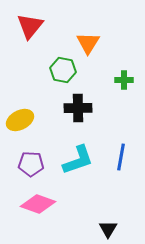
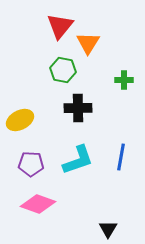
red triangle: moved 30 px right
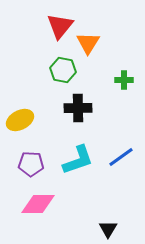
blue line: rotated 44 degrees clockwise
pink diamond: rotated 20 degrees counterclockwise
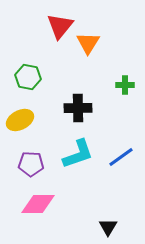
green hexagon: moved 35 px left, 7 px down
green cross: moved 1 px right, 5 px down
cyan L-shape: moved 6 px up
black triangle: moved 2 px up
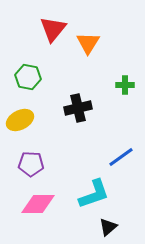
red triangle: moved 7 px left, 3 px down
black cross: rotated 12 degrees counterclockwise
cyan L-shape: moved 16 px right, 40 px down
black triangle: rotated 18 degrees clockwise
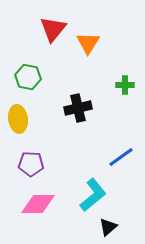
yellow ellipse: moved 2 px left, 1 px up; rotated 72 degrees counterclockwise
cyan L-shape: moved 1 px left, 1 px down; rotated 20 degrees counterclockwise
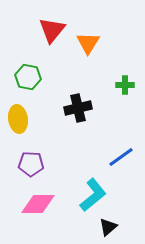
red triangle: moved 1 px left, 1 px down
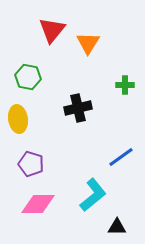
purple pentagon: rotated 15 degrees clockwise
black triangle: moved 9 px right; rotated 42 degrees clockwise
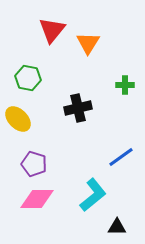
green hexagon: moved 1 px down
yellow ellipse: rotated 36 degrees counterclockwise
purple pentagon: moved 3 px right
pink diamond: moved 1 px left, 5 px up
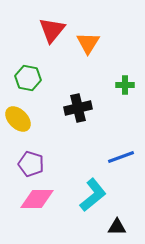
blue line: rotated 16 degrees clockwise
purple pentagon: moved 3 px left
